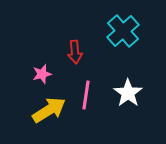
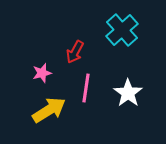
cyan cross: moved 1 px left, 1 px up
red arrow: rotated 35 degrees clockwise
pink star: moved 1 px up
pink line: moved 7 px up
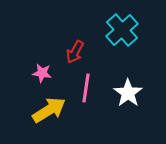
pink star: rotated 24 degrees clockwise
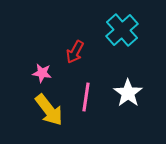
pink line: moved 9 px down
yellow arrow: rotated 84 degrees clockwise
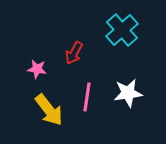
red arrow: moved 1 px left, 1 px down
pink star: moved 5 px left, 4 px up
white star: rotated 28 degrees clockwise
pink line: moved 1 px right
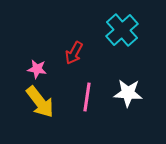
white star: rotated 12 degrees clockwise
yellow arrow: moved 9 px left, 8 px up
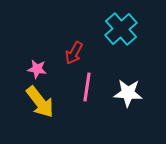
cyan cross: moved 1 px left, 1 px up
pink line: moved 10 px up
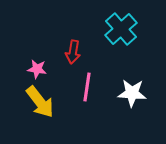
red arrow: moved 1 px left, 1 px up; rotated 20 degrees counterclockwise
white star: moved 4 px right
